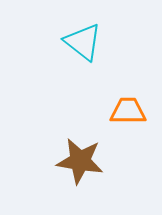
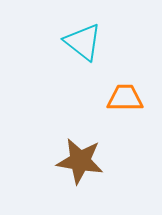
orange trapezoid: moved 3 px left, 13 px up
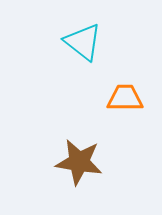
brown star: moved 1 px left, 1 px down
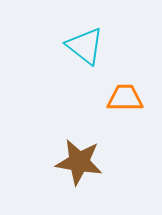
cyan triangle: moved 2 px right, 4 px down
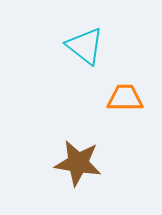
brown star: moved 1 px left, 1 px down
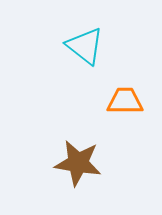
orange trapezoid: moved 3 px down
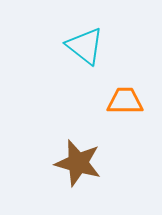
brown star: rotated 6 degrees clockwise
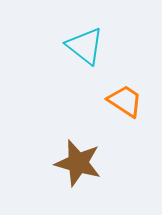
orange trapezoid: rotated 33 degrees clockwise
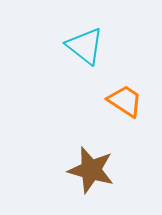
brown star: moved 13 px right, 7 px down
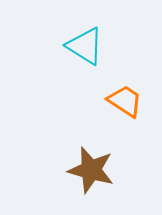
cyan triangle: rotated 6 degrees counterclockwise
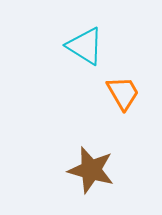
orange trapezoid: moved 2 px left, 8 px up; rotated 27 degrees clockwise
